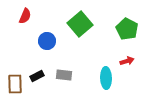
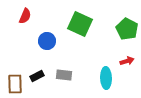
green square: rotated 25 degrees counterclockwise
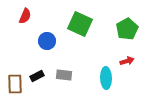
green pentagon: rotated 15 degrees clockwise
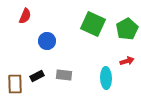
green square: moved 13 px right
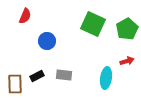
cyan ellipse: rotated 10 degrees clockwise
